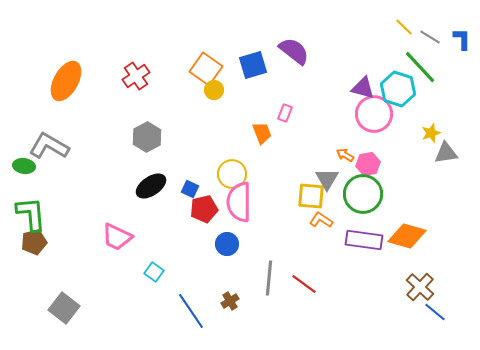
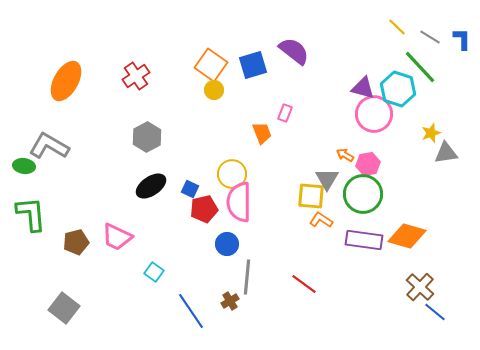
yellow line at (404, 27): moved 7 px left
orange square at (206, 69): moved 5 px right, 4 px up
brown pentagon at (34, 242): moved 42 px right
gray line at (269, 278): moved 22 px left, 1 px up
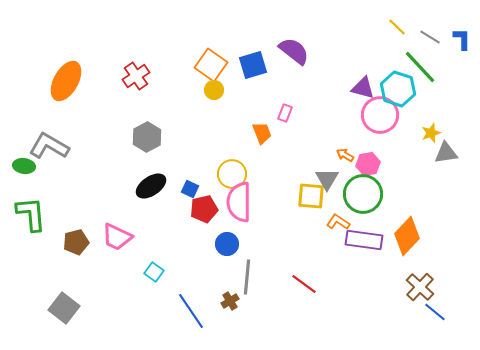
pink circle at (374, 114): moved 6 px right, 1 px down
orange L-shape at (321, 220): moved 17 px right, 2 px down
orange diamond at (407, 236): rotated 63 degrees counterclockwise
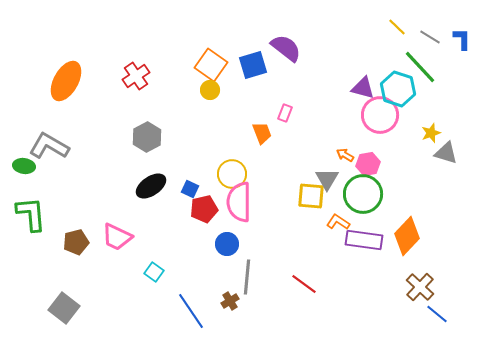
purple semicircle at (294, 51): moved 8 px left, 3 px up
yellow circle at (214, 90): moved 4 px left
gray triangle at (446, 153): rotated 25 degrees clockwise
blue line at (435, 312): moved 2 px right, 2 px down
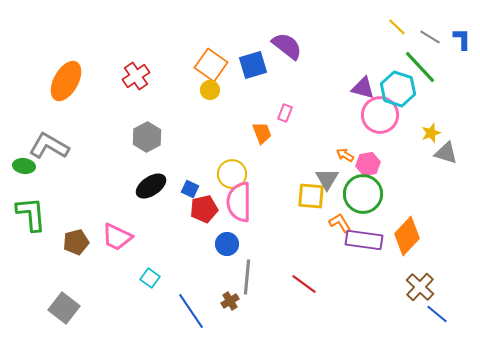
purple semicircle at (286, 48): moved 1 px right, 2 px up
orange L-shape at (338, 222): moved 2 px right, 1 px down; rotated 25 degrees clockwise
cyan square at (154, 272): moved 4 px left, 6 px down
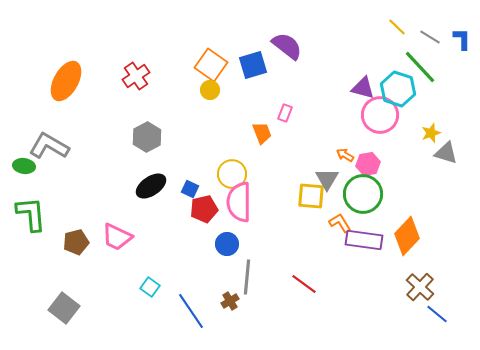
cyan square at (150, 278): moved 9 px down
